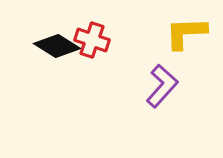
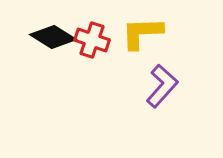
yellow L-shape: moved 44 px left
black diamond: moved 4 px left, 9 px up
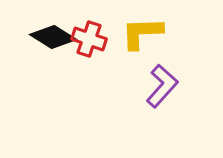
red cross: moved 3 px left, 1 px up
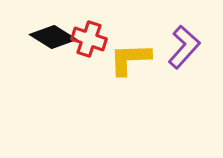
yellow L-shape: moved 12 px left, 26 px down
purple L-shape: moved 22 px right, 39 px up
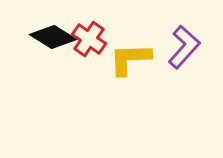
red cross: rotated 16 degrees clockwise
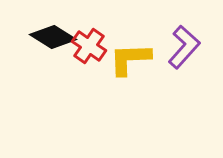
red cross: moved 7 px down
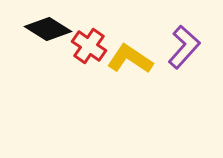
black diamond: moved 5 px left, 8 px up
yellow L-shape: rotated 36 degrees clockwise
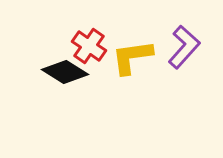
black diamond: moved 17 px right, 43 px down
yellow L-shape: moved 2 px right, 2 px up; rotated 42 degrees counterclockwise
